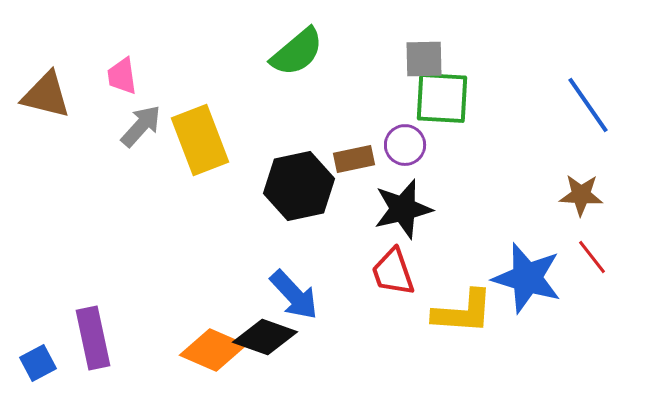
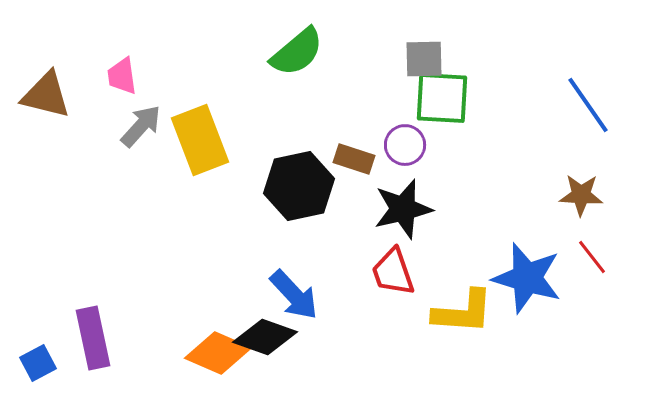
brown rectangle: rotated 30 degrees clockwise
orange diamond: moved 5 px right, 3 px down
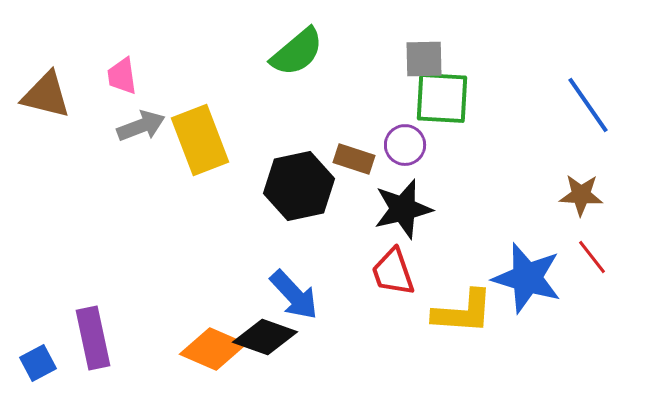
gray arrow: rotated 27 degrees clockwise
orange diamond: moved 5 px left, 4 px up
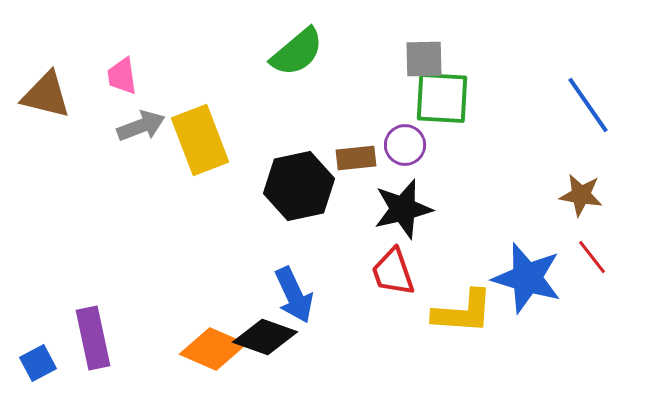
brown rectangle: moved 2 px right, 1 px up; rotated 24 degrees counterclockwise
brown star: rotated 6 degrees clockwise
blue arrow: rotated 18 degrees clockwise
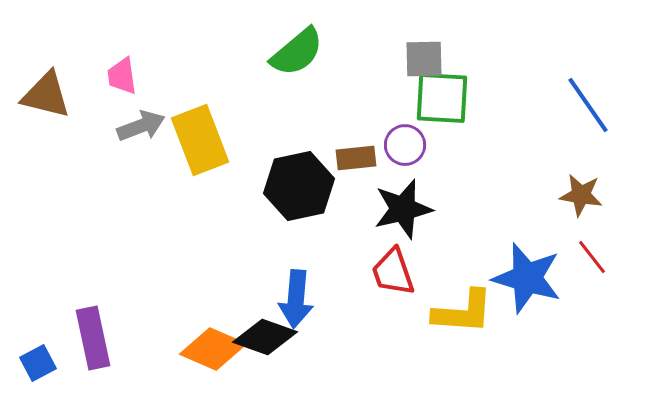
blue arrow: moved 2 px right, 4 px down; rotated 30 degrees clockwise
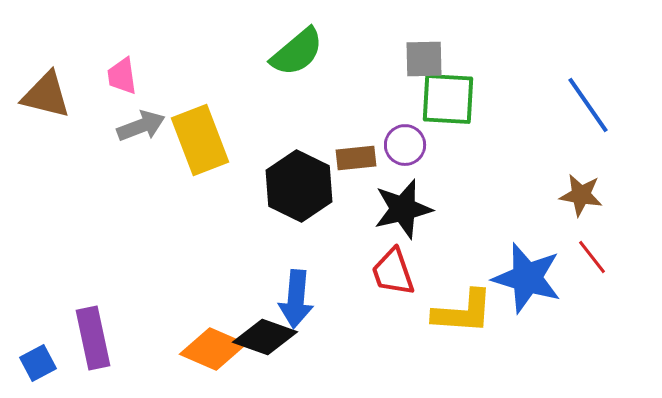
green square: moved 6 px right, 1 px down
black hexagon: rotated 22 degrees counterclockwise
